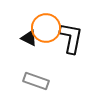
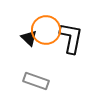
orange circle: moved 2 px down
black triangle: rotated 18 degrees clockwise
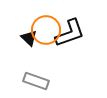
black L-shape: moved 1 px left, 5 px up; rotated 60 degrees clockwise
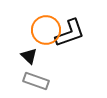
black triangle: moved 18 px down
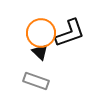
orange circle: moved 5 px left, 3 px down
black triangle: moved 11 px right, 4 px up
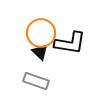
black L-shape: moved 10 px down; rotated 28 degrees clockwise
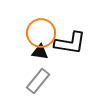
black triangle: rotated 36 degrees counterclockwise
gray rectangle: moved 2 px right; rotated 70 degrees counterclockwise
